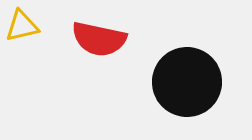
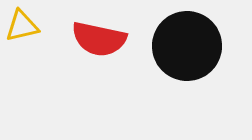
black circle: moved 36 px up
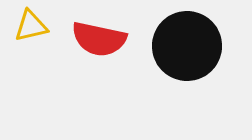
yellow triangle: moved 9 px right
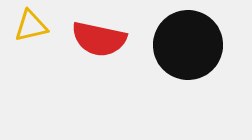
black circle: moved 1 px right, 1 px up
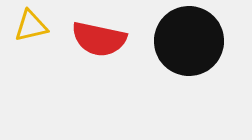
black circle: moved 1 px right, 4 px up
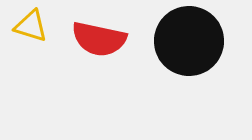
yellow triangle: rotated 30 degrees clockwise
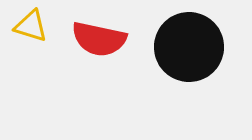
black circle: moved 6 px down
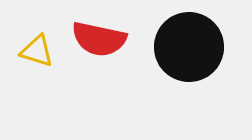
yellow triangle: moved 6 px right, 25 px down
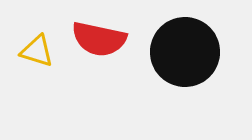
black circle: moved 4 px left, 5 px down
